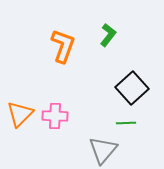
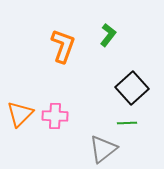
green line: moved 1 px right
gray triangle: moved 1 px up; rotated 12 degrees clockwise
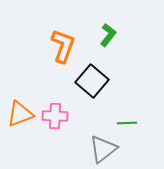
black square: moved 40 px left, 7 px up; rotated 8 degrees counterclockwise
orange triangle: rotated 24 degrees clockwise
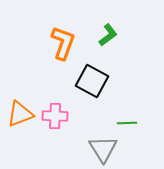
green L-shape: rotated 15 degrees clockwise
orange L-shape: moved 3 px up
black square: rotated 12 degrees counterclockwise
gray triangle: rotated 24 degrees counterclockwise
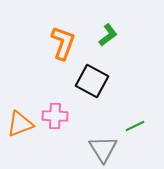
orange triangle: moved 10 px down
green line: moved 8 px right, 3 px down; rotated 24 degrees counterclockwise
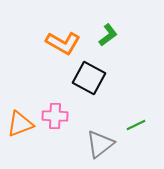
orange L-shape: rotated 100 degrees clockwise
black square: moved 3 px left, 3 px up
green line: moved 1 px right, 1 px up
gray triangle: moved 3 px left, 5 px up; rotated 24 degrees clockwise
